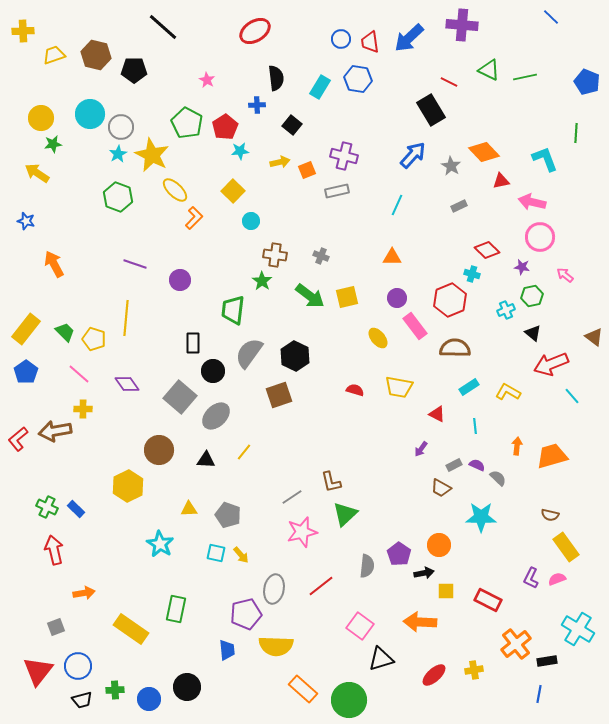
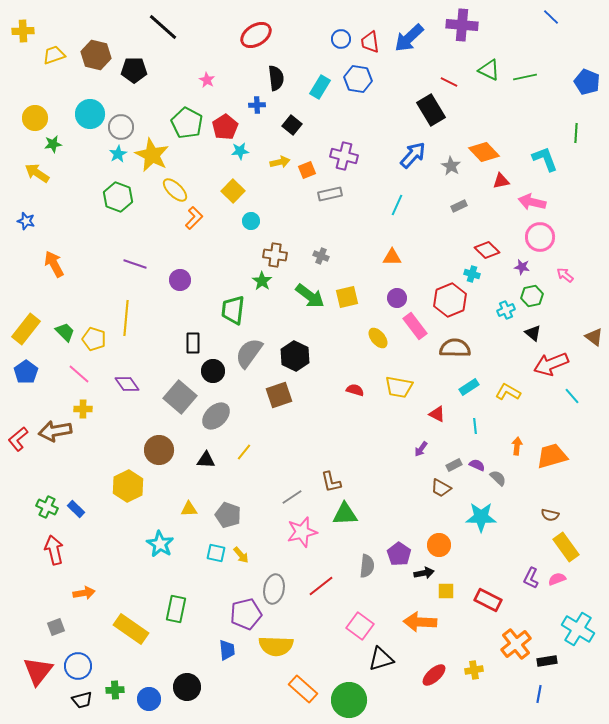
red ellipse at (255, 31): moved 1 px right, 4 px down
yellow circle at (41, 118): moved 6 px left
gray rectangle at (337, 191): moved 7 px left, 3 px down
green triangle at (345, 514): rotated 40 degrees clockwise
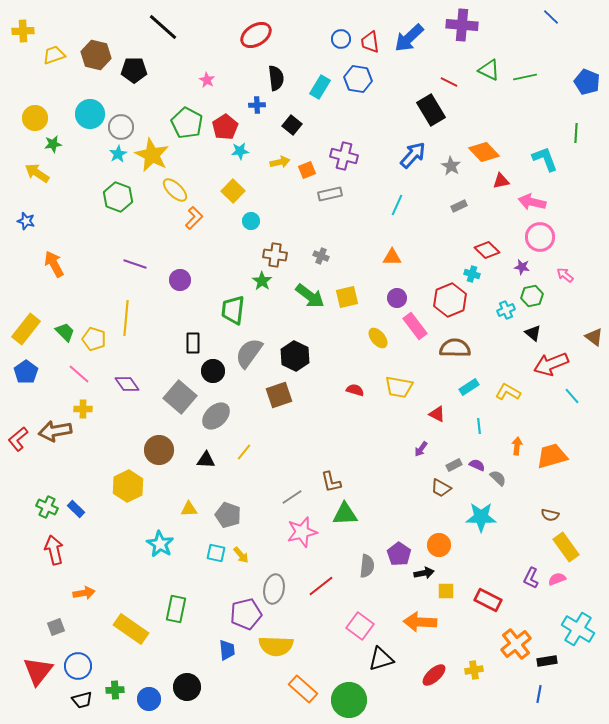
cyan line at (475, 426): moved 4 px right
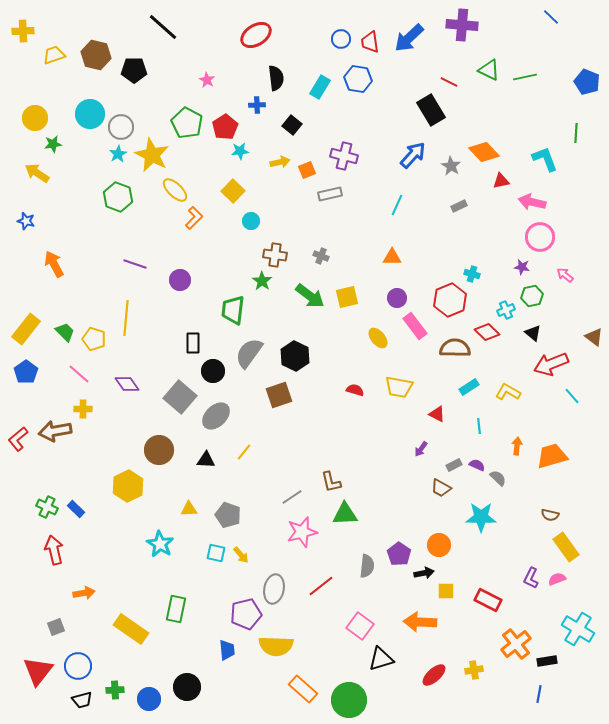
red diamond at (487, 250): moved 82 px down
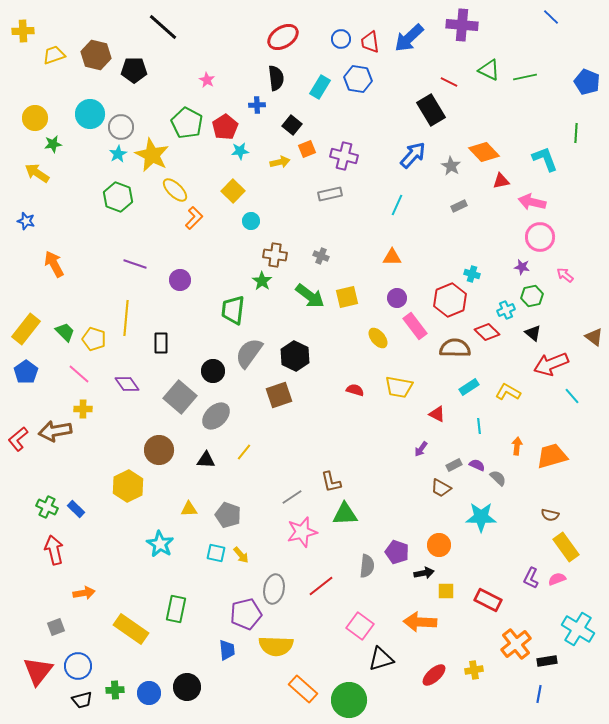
red ellipse at (256, 35): moved 27 px right, 2 px down
orange square at (307, 170): moved 21 px up
black rectangle at (193, 343): moved 32 px left
purple pentagon at (399, 554): moved 2 px left, 2 px up; rotated 15 degrees counterclockwise
blue circle at (149, 699): moved 6 px up
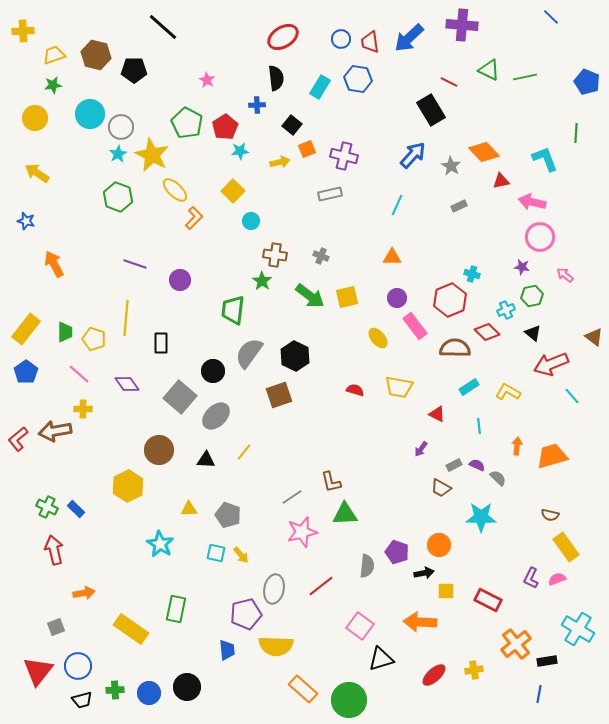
green star at (53, 144): moved 59 px up
green trapezoid at (65, 332): rotated 45 degrees clockwise
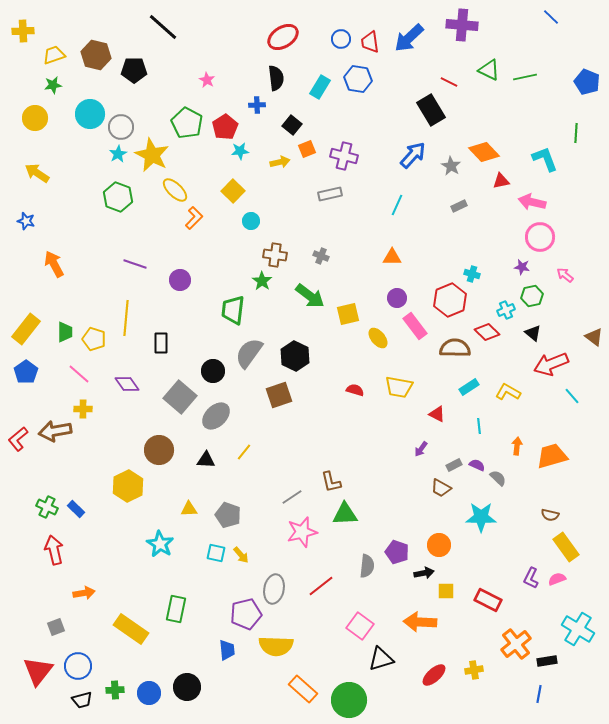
yellow square at (347, 297): moved 1 px right, 17 px down
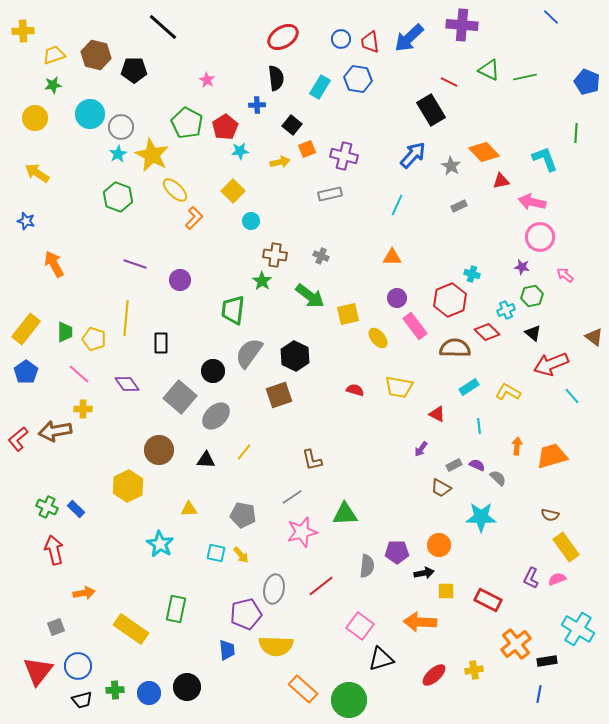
brown L-shape at (331, 482): moved 19 px left, 22 px up
gray pentagon at (228, 515): moved 15 px right; rotated 10 degrees counterclockwise
purple pentagon at (397, 552): rotated 20 degrees counterclockwise
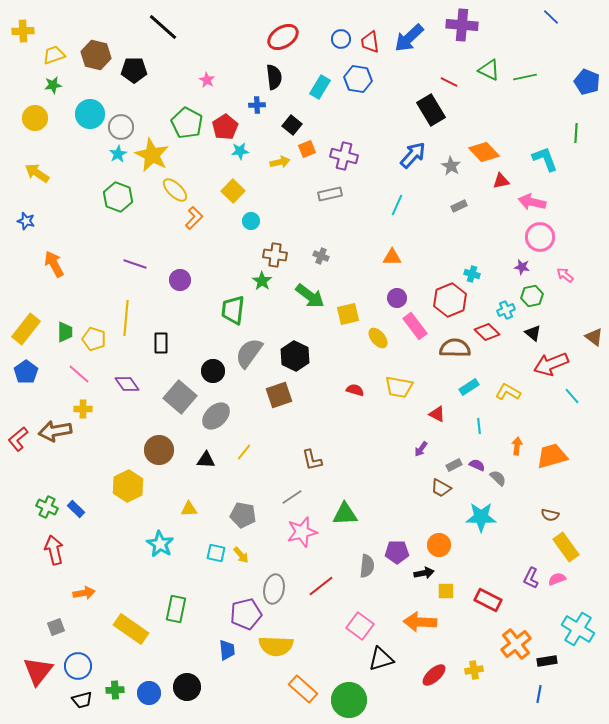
black semicircle at (276, 78): moved 2 px left, 1 px up
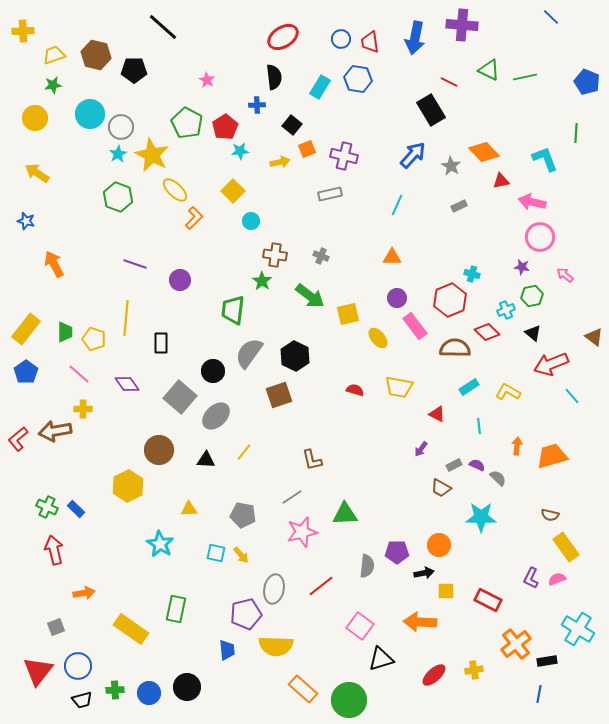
blue arrow at (409, 38): moved 6 px right; rotated 36 degrees counterclockwise
